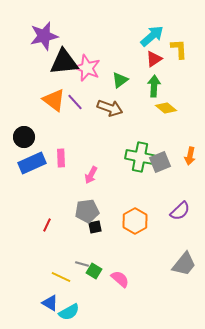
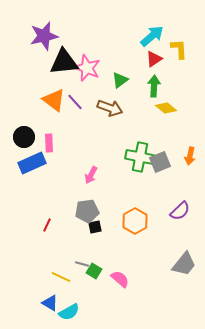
pink rectangle: moved 12 px left, 15 px up
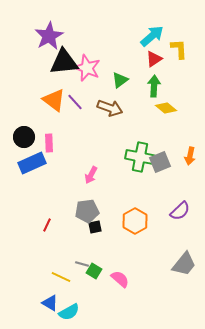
purple star: moved 5 px right; rotated 16 degrees counterclockwise
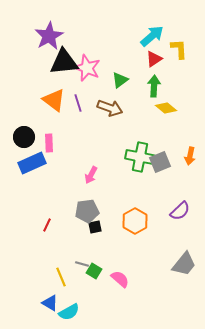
purple line: moved 3 px right, 1 px down; rotated 24 degrees clockwise
yellow line: rotated 42 degrees clockwise
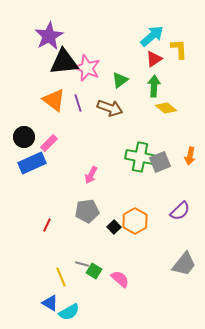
pink rectangle: rotated 48 degrees clockwise
black square: moved 19 px right; rotated 32 degrees counterclockwise
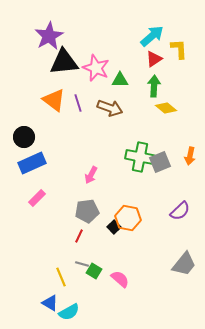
pink star: moved 9 px right
green triangle: rotated 36 degrees clockwise
pink rectangle: moved 12 px left, 55 px down
orange hexagon: moved 7 px left, 3 px up; rotated 20 degrees counterclockwise
red line: moved 32 px right, 11 px down
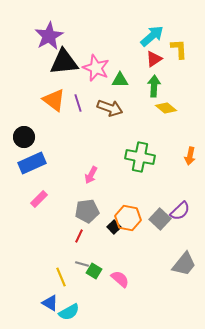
gray square: moved 57 px down; rotated 25 degrees counterclockwise
pink rectangle: moved 2 px right, 1 px down
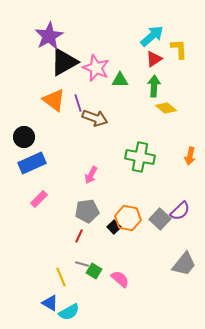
black triangle: rotated 24 degrees counterclockwise
brown arrow: moved 15 px left, 10 px down
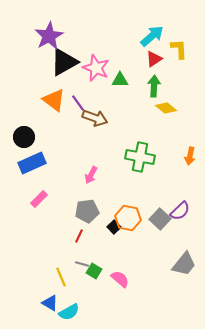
purple line: rotated 18 degrees counterclockwise
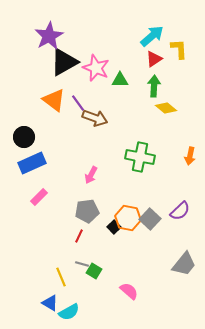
pink rectangle: moved 2 px up
gray square: moved 10 px left
pink semicircle: moved 9 px right, 12 px down
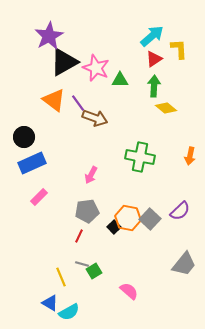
green square: rotated 28 degrees clockwise
